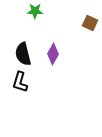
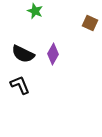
green star: rotated 21 degrees clockwise
black semicircle: rotated 50 degrees counterclockwise
black L-shape: moved 3 px down; rotated 140 degrees clockwise
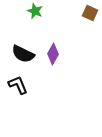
brown square: moved 10 px up
black L-shape: moved 2 px left
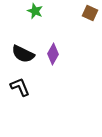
black L-shape: moved 2 px right, 2 px down
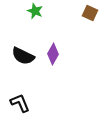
black semicircle: moved 2 px down
black L-shape: moved 16 px down
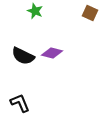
purple diamond: moved 1 px left, 1 px up; rotated 75 degrees clockwise
